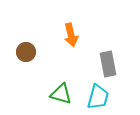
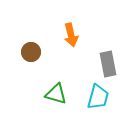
brown circle: moved 5 px right
green triangle: moved 5 px left
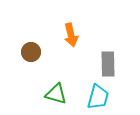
gray rectangle: rotated 10 degrees clockwise
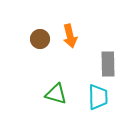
orange arrow: moved 1 px left, 1 px down
brown circle: moved 9 px right, 13 px up
cyan trapezoid: rotated 16 degrees counterclockwise
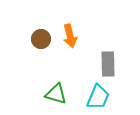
brown circle: moved 1 px right
cyan trapezoid: rotated 24 degrees clockwise
